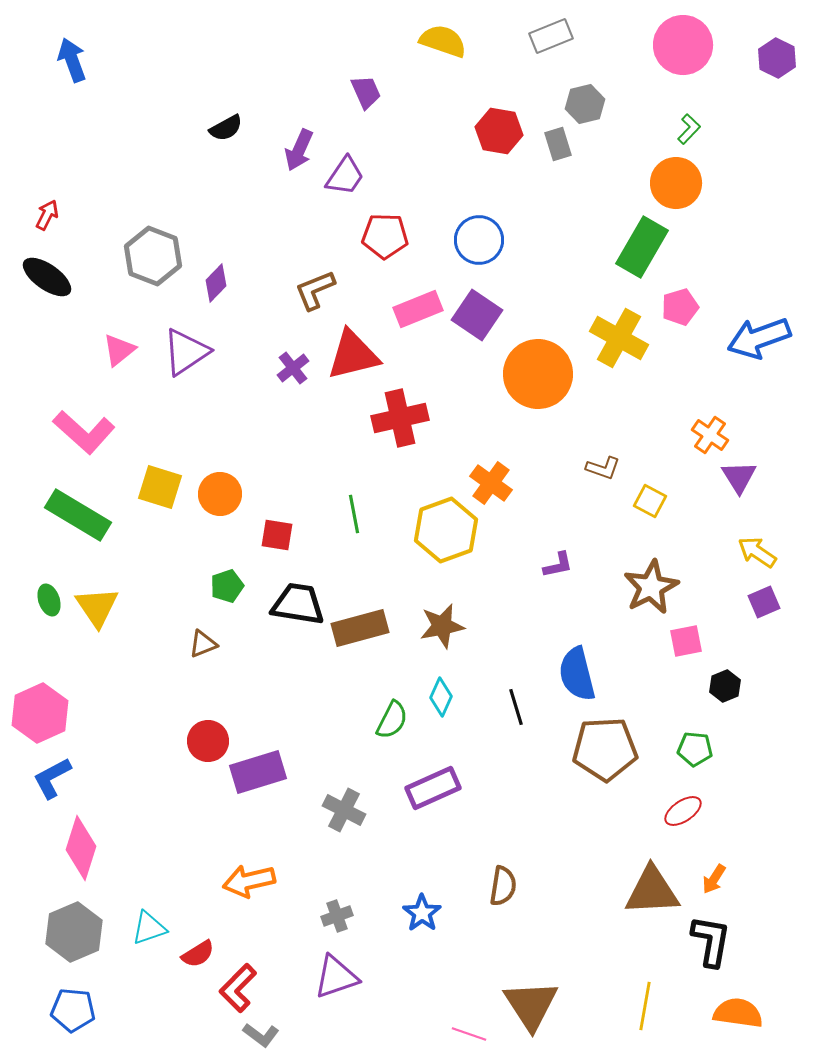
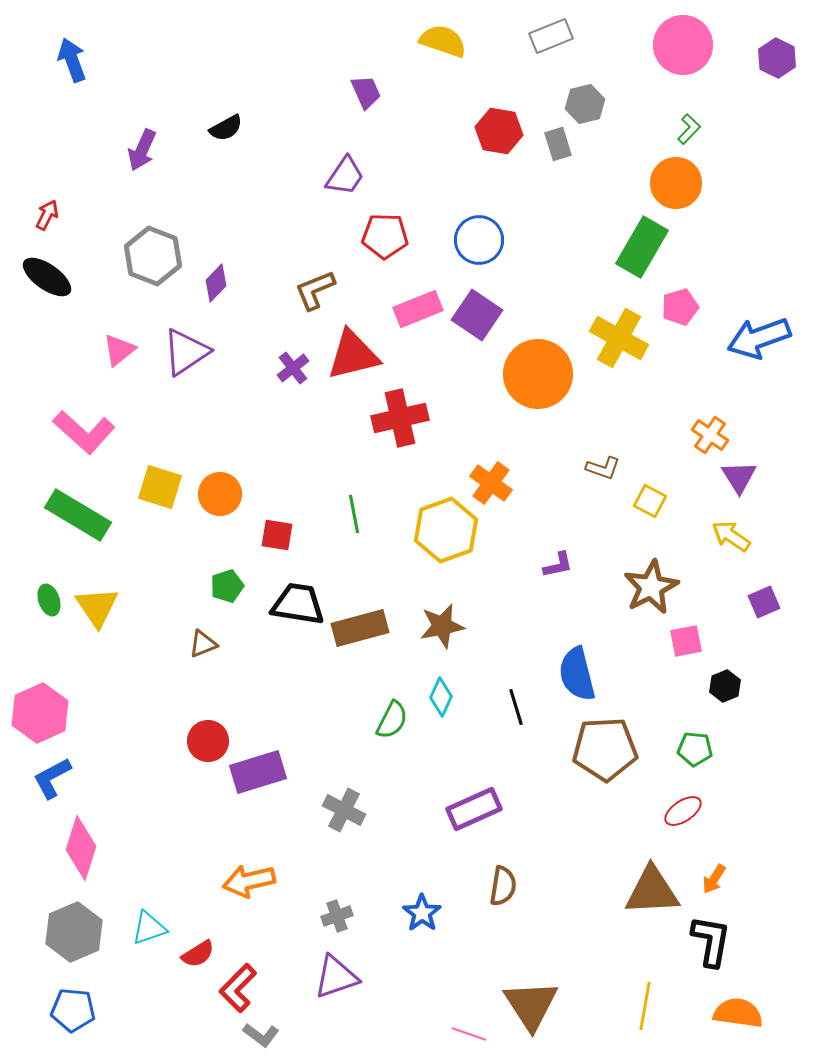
purple arrow at (299, 150): moved 157 px left
yellow arrow at (757, 552): moved 26 px left, 16 px up
purple rectangle at (433, 788): moved 41 px right, 21 px down
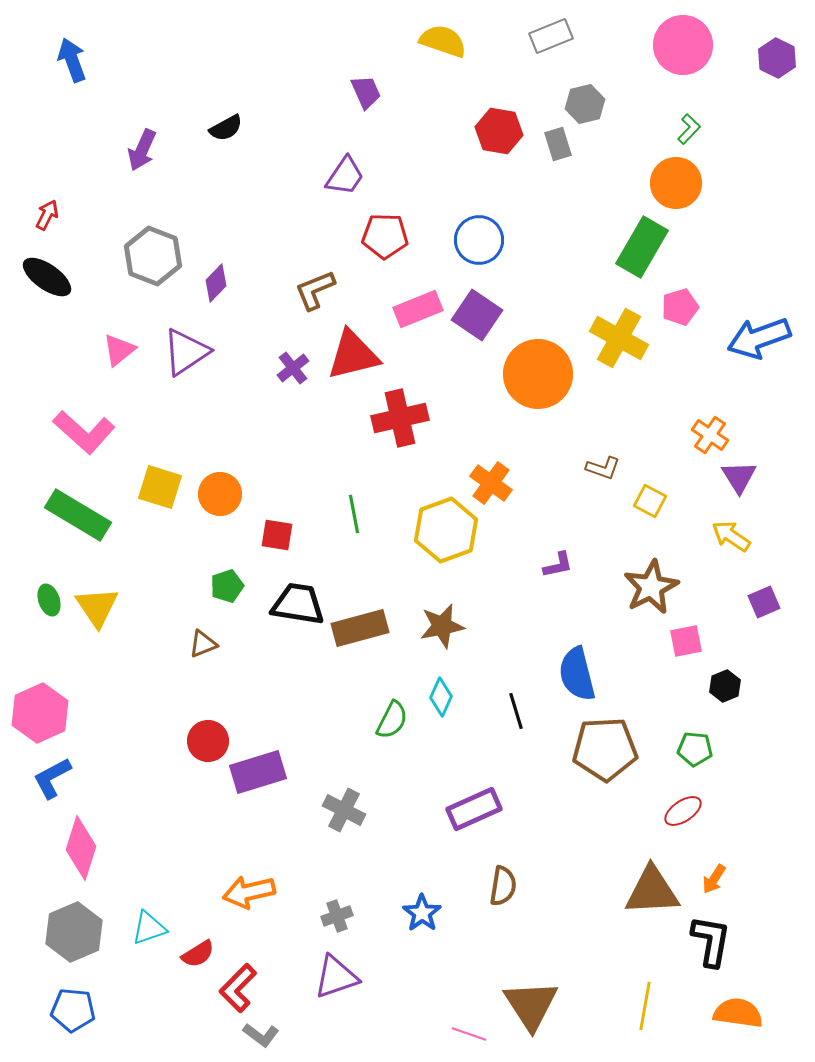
black line at (516, 707): moved 4 px down
orange arrow at (249, 881): moved 11 px down
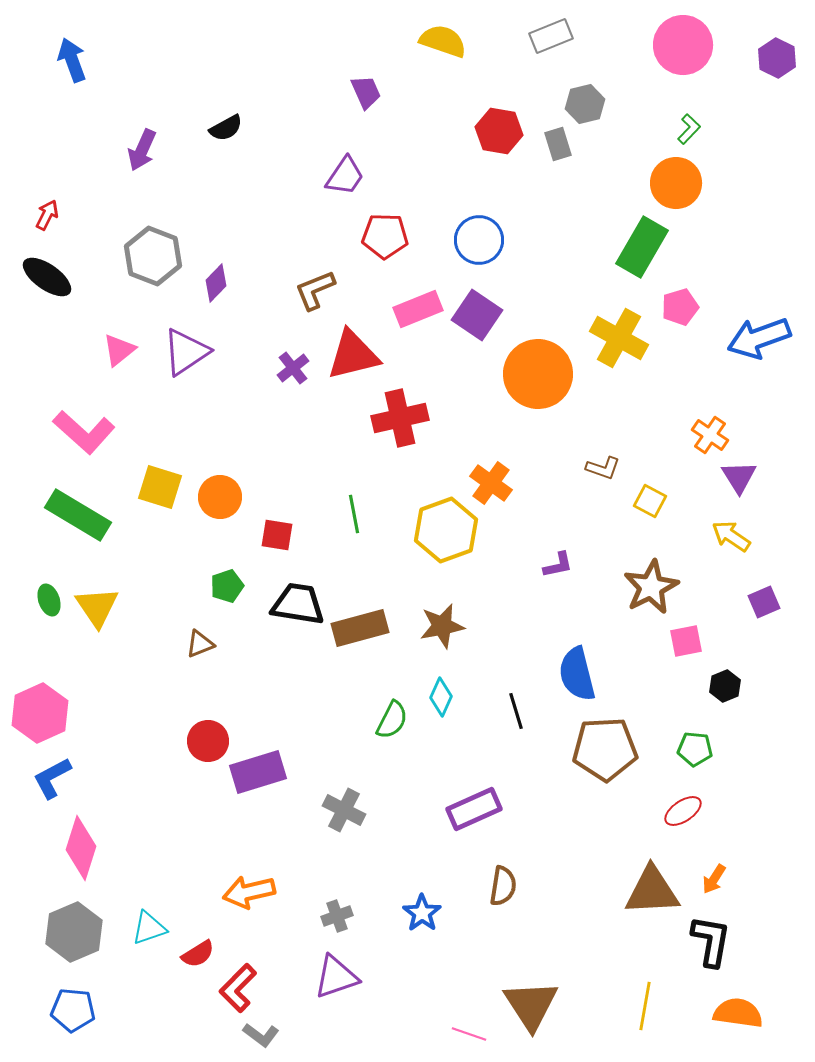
orange circle at (220, 494): moved 3 px down
brown triangle at (203, 644): moved 3 px left
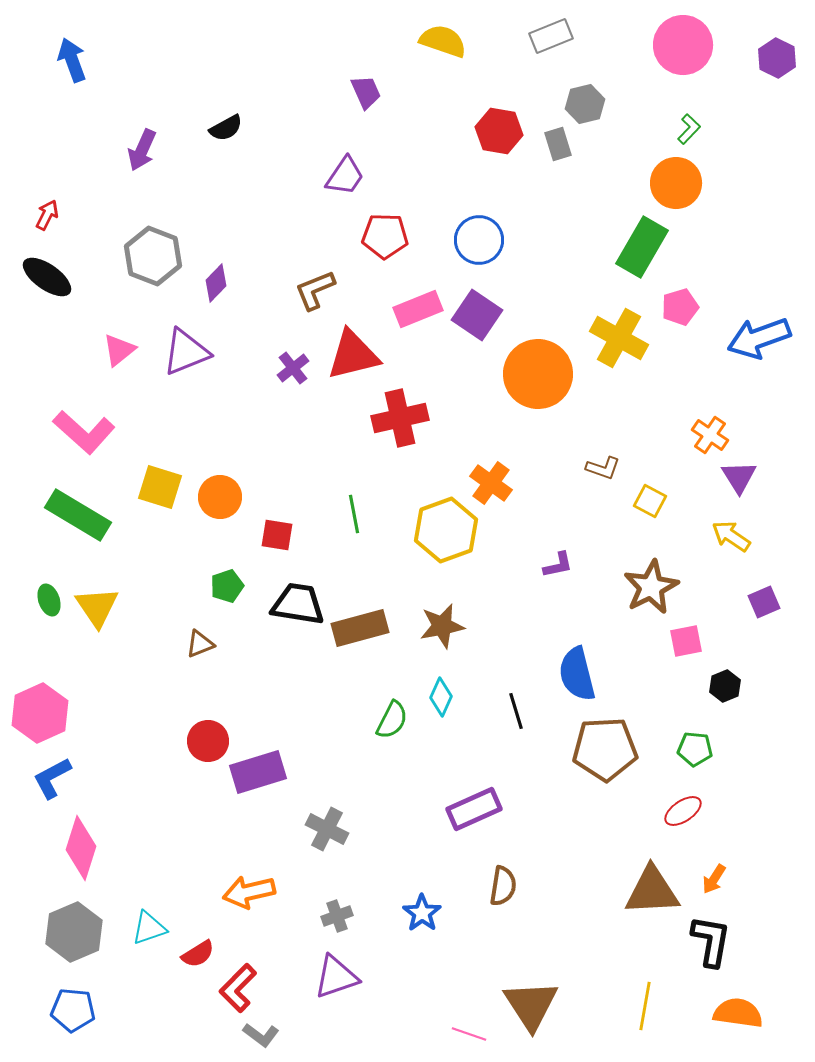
purple triangle at (186, 352): rotated 12 degrees clockwise
gray cross at (344, 810): moved 17 px left, 19 px down
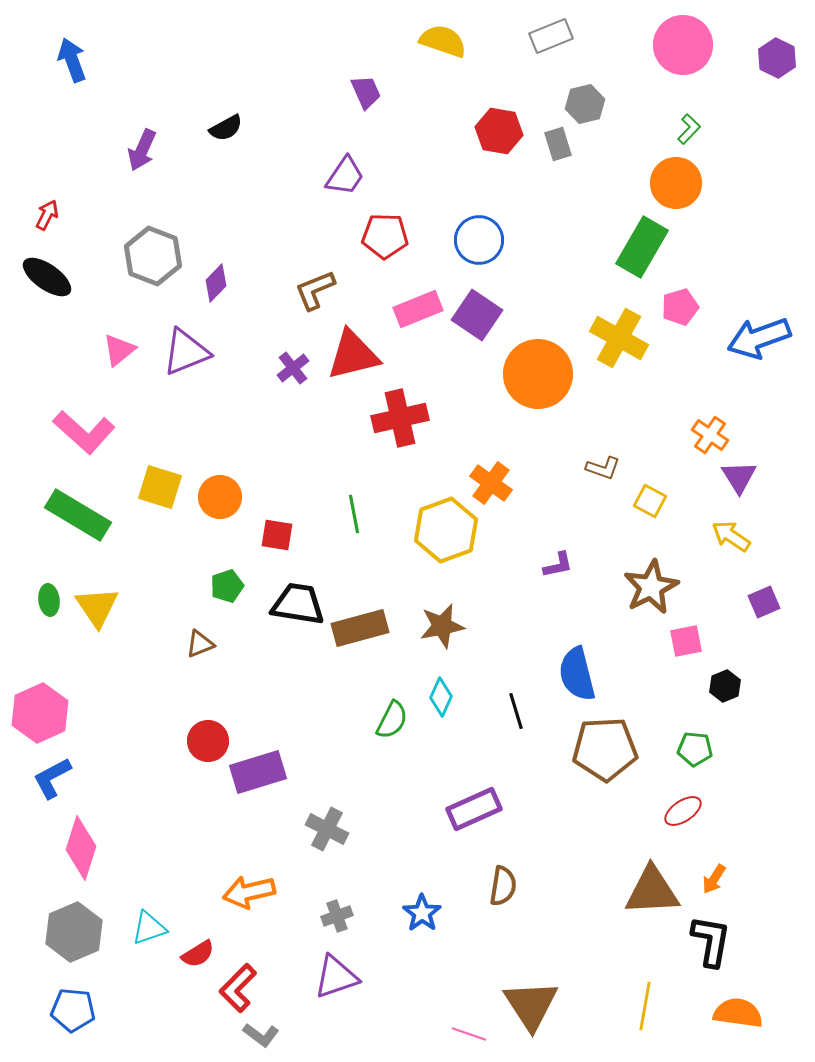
green ellipse at (49, 600): rotated 12 degrees clockwise
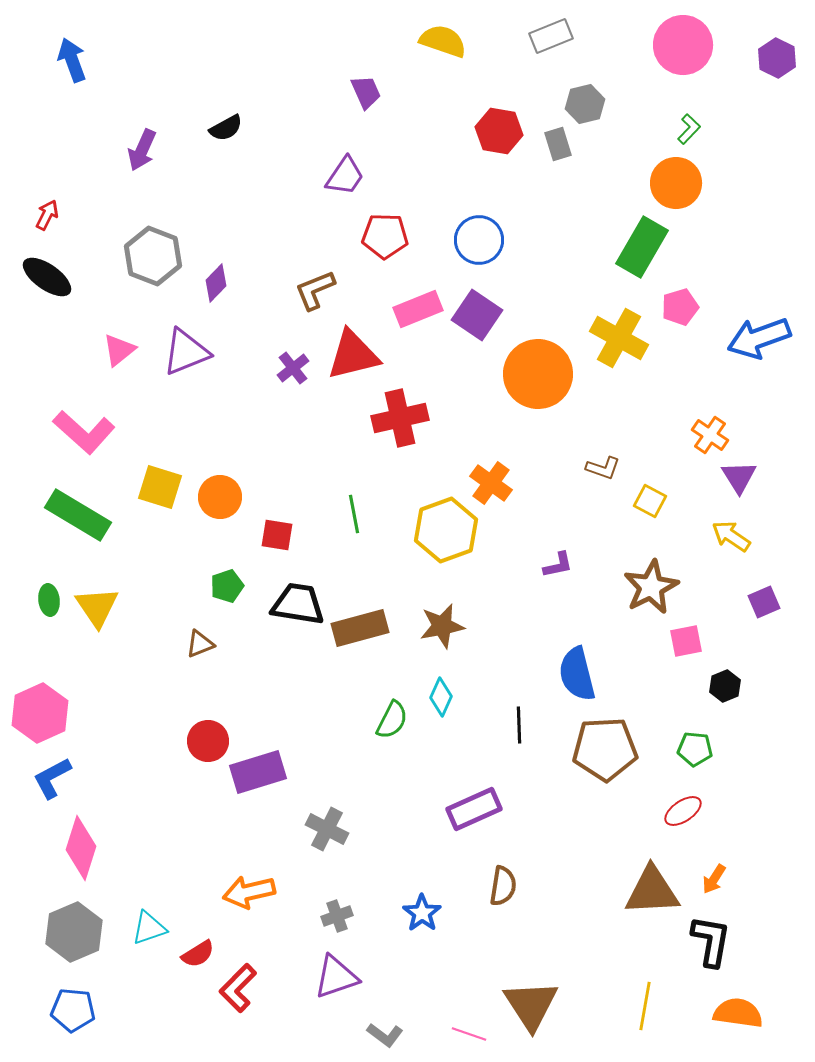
black line at (516, 711): moved 3 px right, 14 px down; rotated 15 degrees clockwise
gray L-shape at (261, 1035): moved 124 px right
